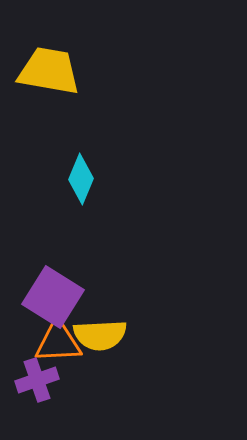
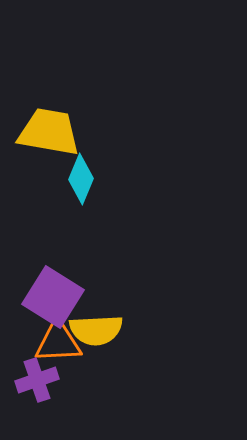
yellow trapezoid: moved 61 px down
yellow semicircle: moved 4 px left, 5 px up
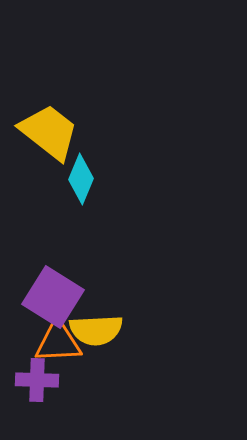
yellow trapezoid: rotated 28 degrees clockwise
purple cross: rotated 21 degrees clockwise
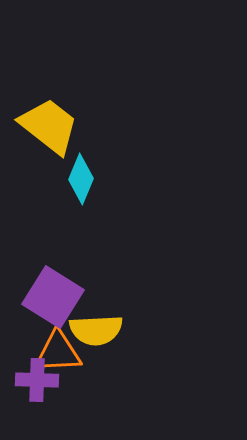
yellow trapezoid: moved 6 px up
orange triangle: moved 10 px down
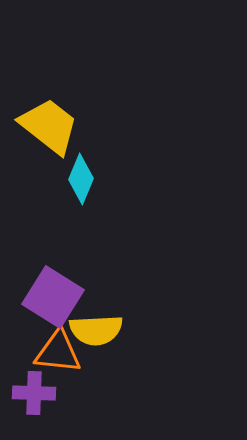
orange triangle: rotated 9 degrees clockwise
purple cross: moved 3 px left, 13 px down
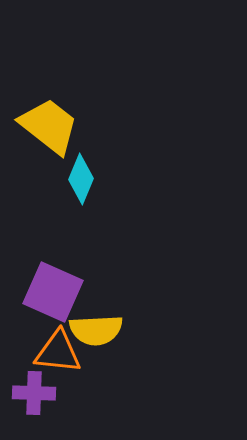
purple square: moved 5 px up; rotated 8 degrees counterclockwise
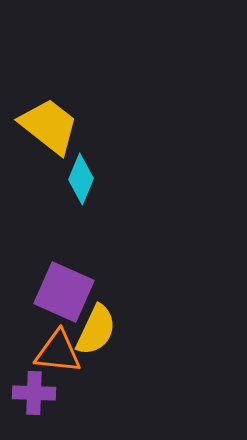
purple square: moved 11 px right
yellow semicircle: rotated 62 degrees counterclockwise
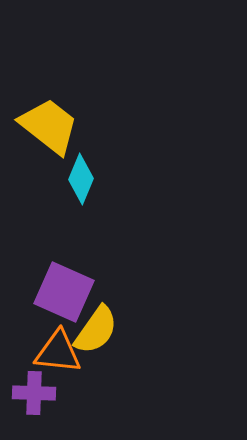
yellow semicircle: rotated 10 degrees clockwise
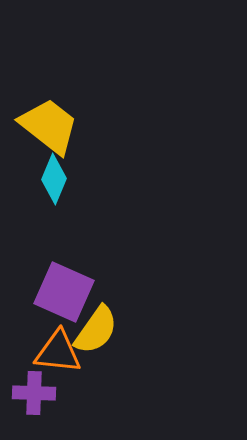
cyan diamond: moved 27 px left
